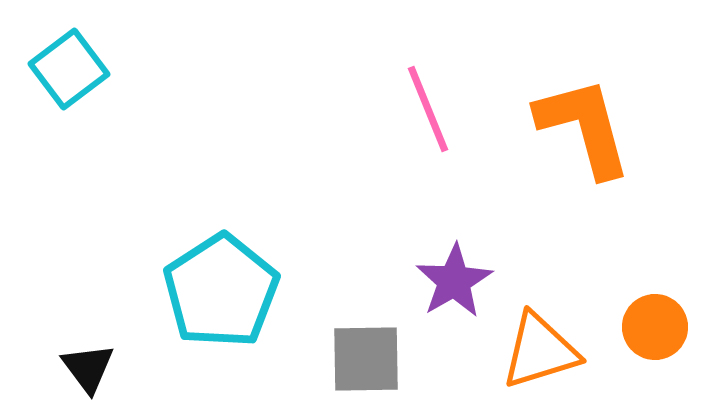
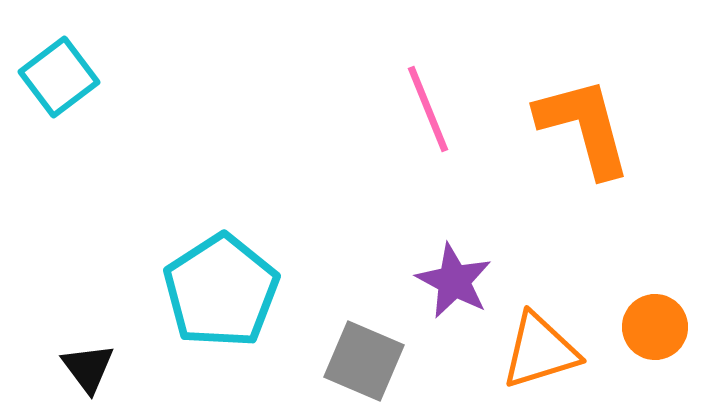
cyan square: moved 10 px left, 8 px down
purple star: rotated 14 degrees counterclockwise
gray square: moved 2 px left, 2 px down; rotated 24 degrees clockwise
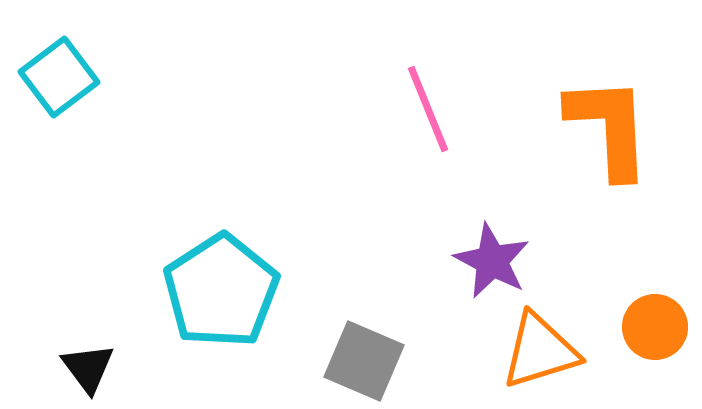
orange L-shape: moved 25 px right; rotated 12 degrees clockwise
purple star: moved 38 px right, 20 px up
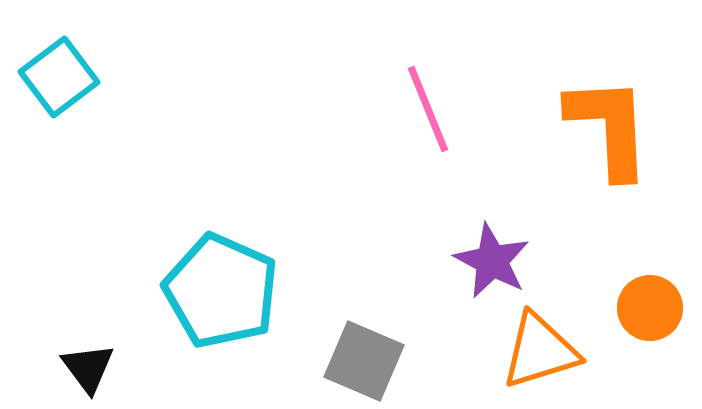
cyan pentagon: rotated 15 degrees counterclockwise
orange circle: moved 5 px left, 19 px up
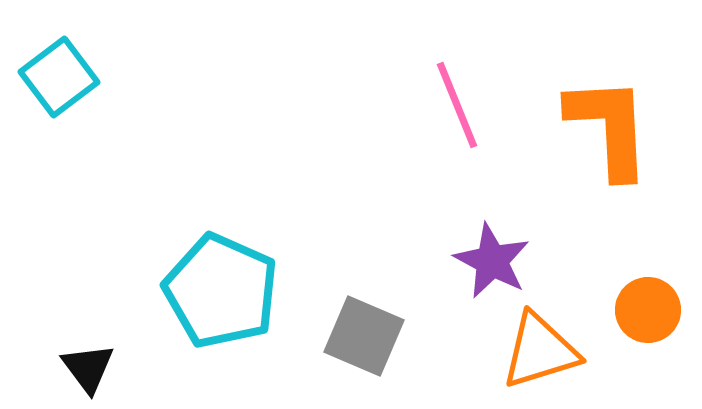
pink line: moved 29 px right, 4 px up
orange circle: moved 2 px left, 2 px down
gray square: moved 25 px up
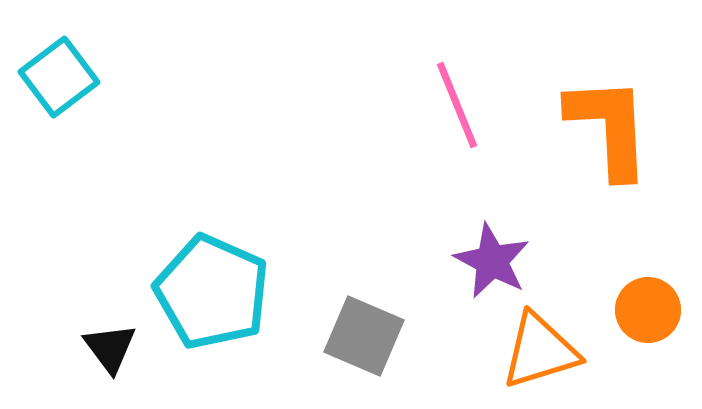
cyan pentagon: moved 9 px left, 1 px down
black triangle: moved 22 px right, 20 px up
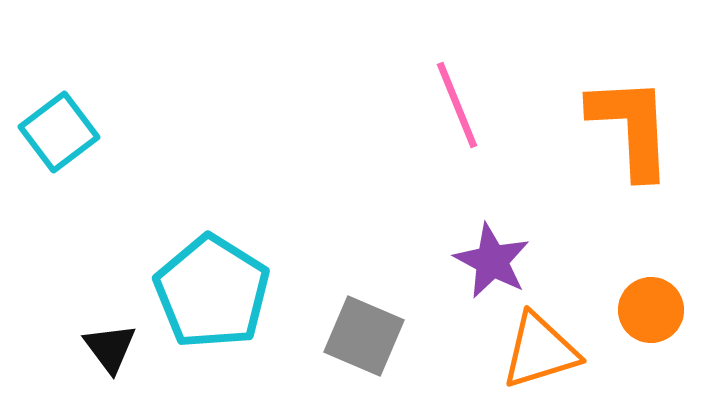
cyan square: moved 55 px down
orange L-shape: moved 22 px right
cyan pentagon: rotated 8 degrees clockwise
orange circle: moved 3 px right
